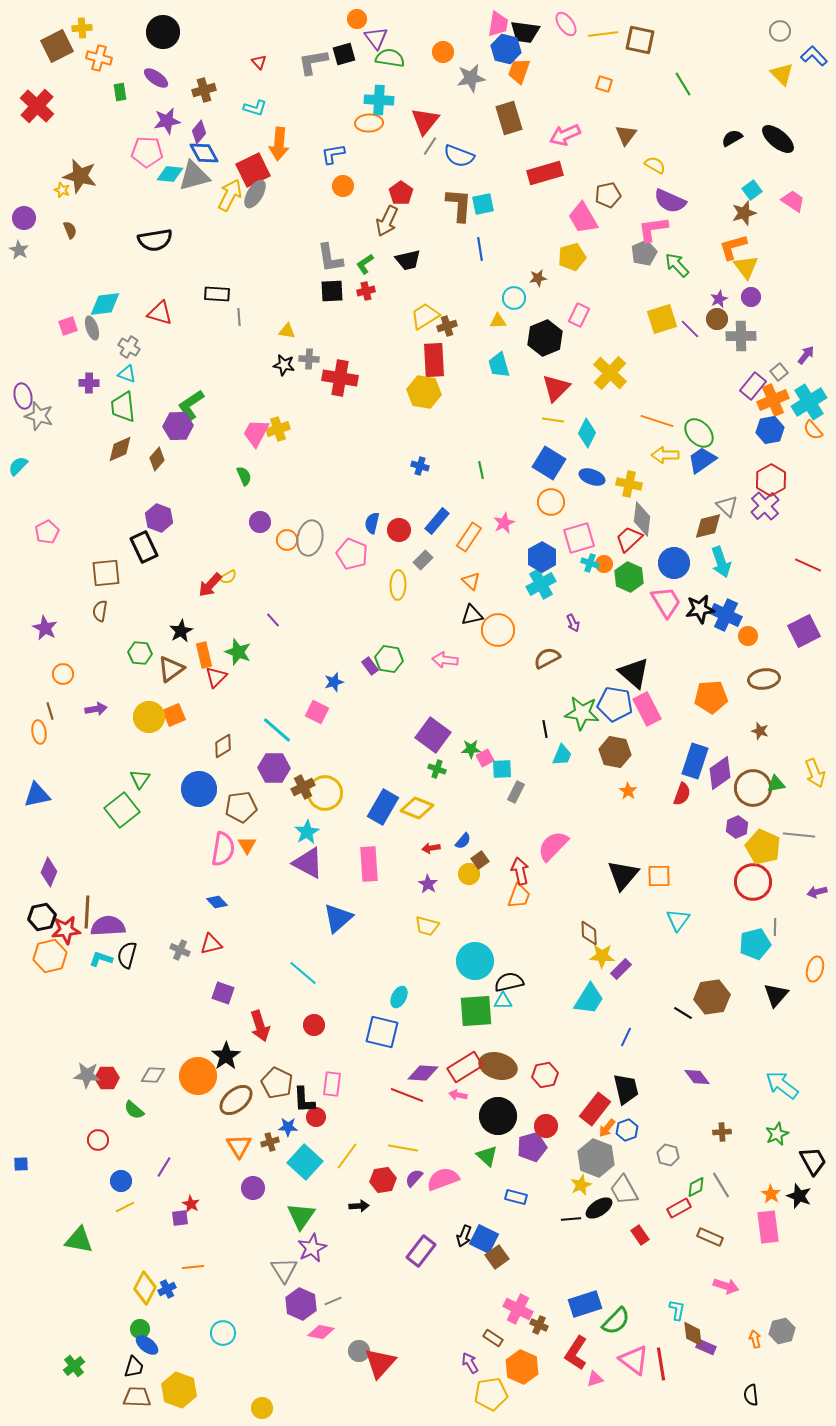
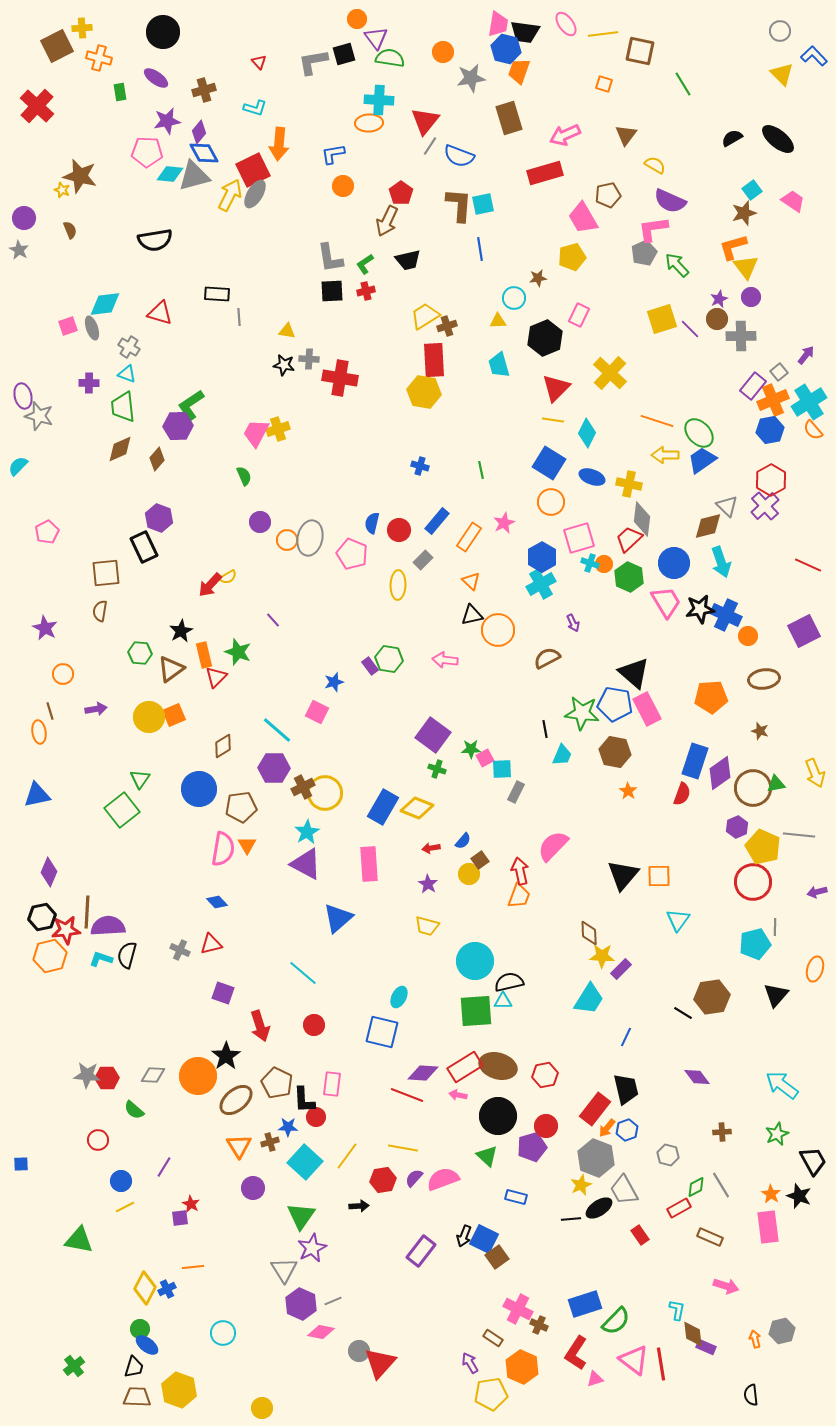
brown square at (640, 40): moved 11 px down
purple triangle at (308, 863): moved 2 px left, 1 px down
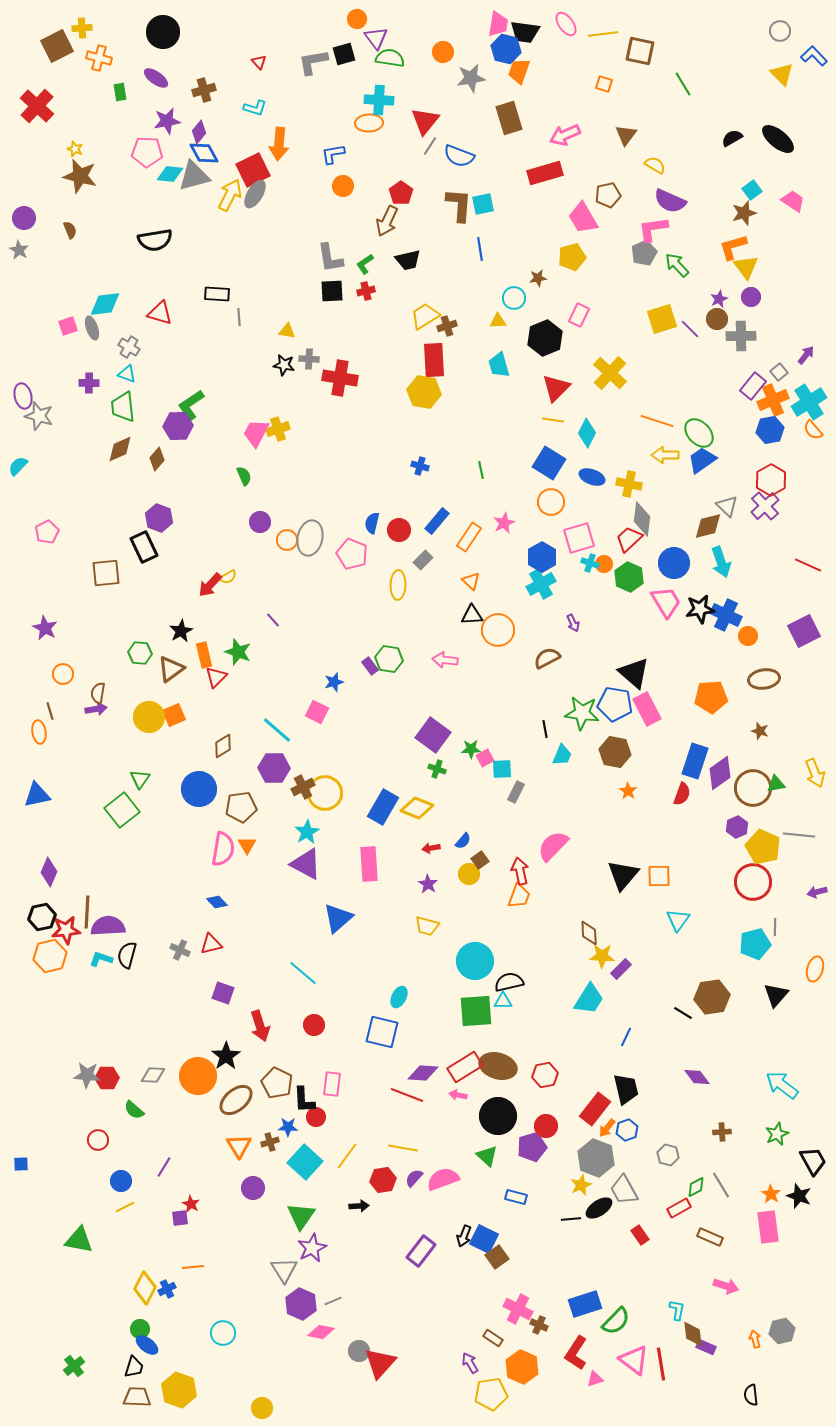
yellow star at (62, 190): moved 13 px right, 41 px up
brown semicircle at (100, 611): moved 2 px left, 82 px down
black triangle at (472, 615): rotated 10 degrees clockwise
